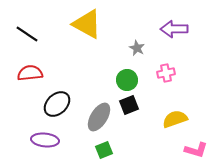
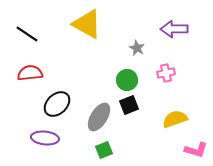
purple ellipse: moved 2 px up
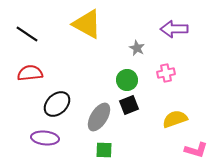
green square: rotated 24 degrees clockwise
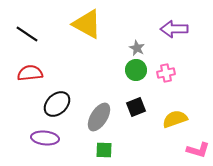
green circle: moved 9 px right, 10 px up
black square: moved 7 px right, 2 px down
pink L-shape: moved 2 px right
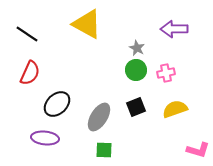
red semicircle: rotated 120 degrees clockwise
yellow semicircle: moved 10 px up
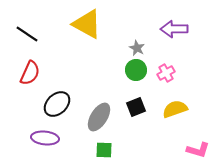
pink cross: rotated 18 degrees counterclockwise
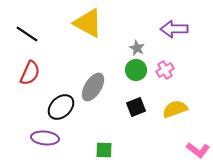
yellow triangle: moved 1 px right, 1 px up
pink cross: moved 1 px left, 3 px up
black ellipse: moved 4 px right, 3 px down
gray ellipse: moved 6 px left, 30 px up
pink L-shape: rotated 20 degrees clockwise
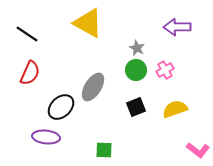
purple arrow: moved 3 px right, 2 px up
purple ellipse: moved 1 px right, 1 px up
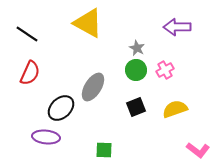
black ellipse: moved 1 px down
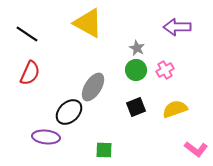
black ellipse: moved 8 px right, 4 px down
pink L-shape: moved 2 px left, 1 px up
